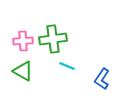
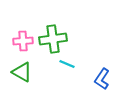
cyan line: moved 2 px up
green triangle: moved 1 px left, 1 px down
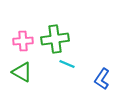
green cross: moved 2 px right
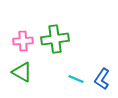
cyan line: moved 9 px right, 15 px down
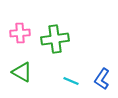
pink cross: moved 3 px left, 8 px up
cyan line: moved 5 px left, 2 px down
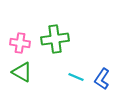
pink cross: moved 10 px down; rotated 12 degrees clockwise
cyan line: moved 5 px right, 4 px up
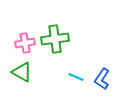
pink cross: moved 5 px right; rotated 18 degrees counterclockwise
